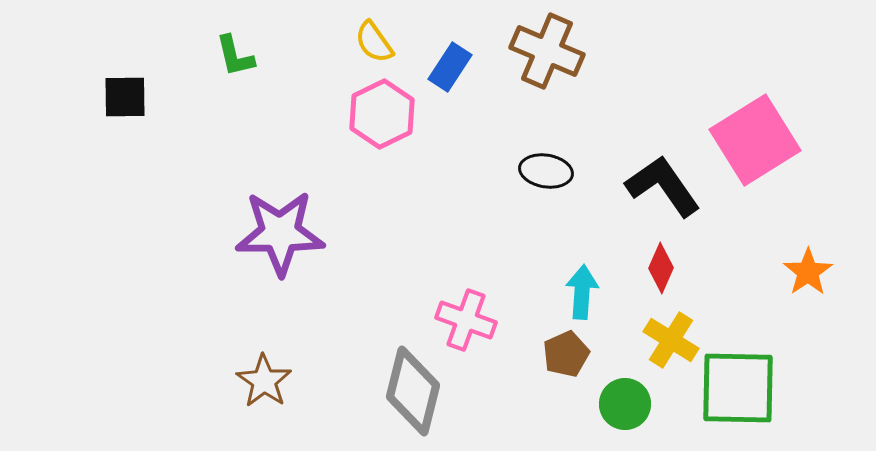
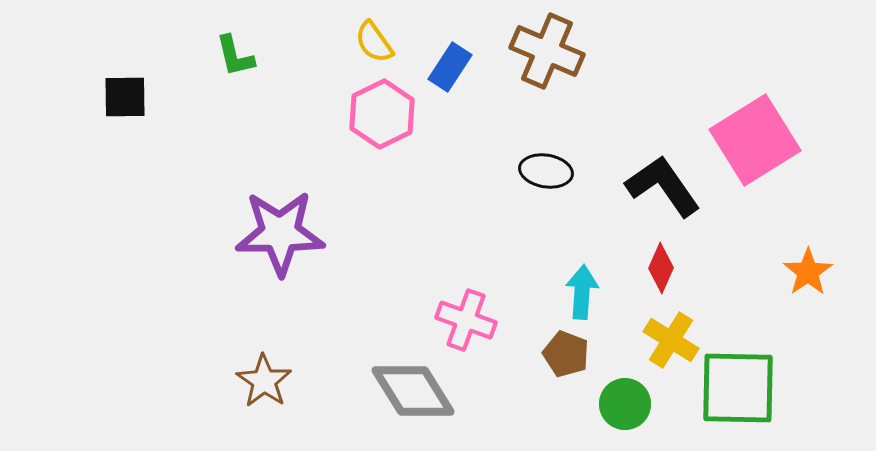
brown pentagon: rotated 27 degrees counterclockwise
gray diamond: rotated 46 degrees counterclockwise
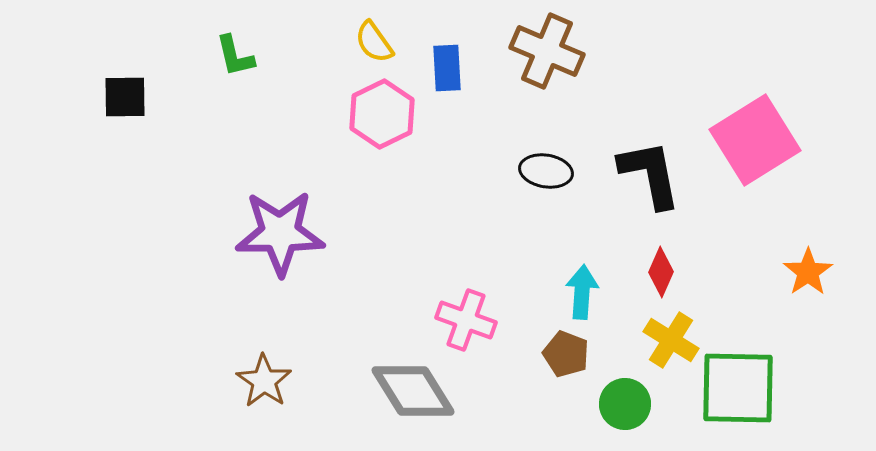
blue rectangle: moved 3 px left, 1 px down; rotated 36 degrees counterclockwise
black L-shape: moved 13 px left, 12 px up; rotated 24 degrees clockwise
red diamond: moved 4 px down
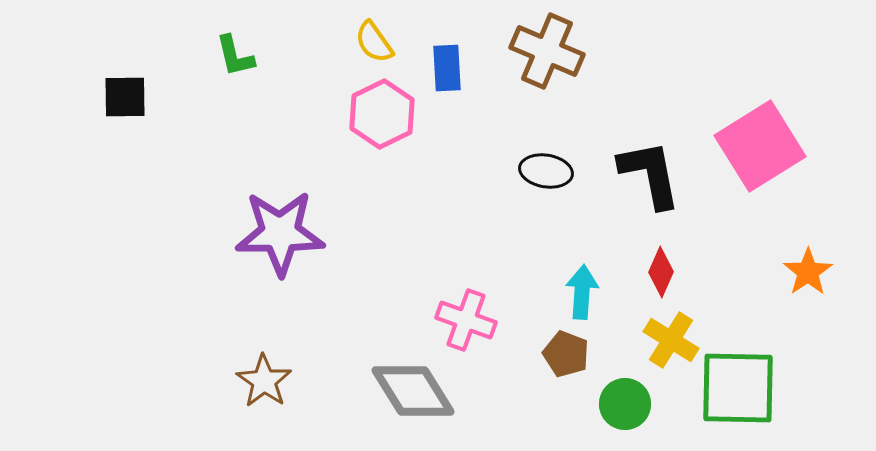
pink square: moved 5 px right, 6 px down
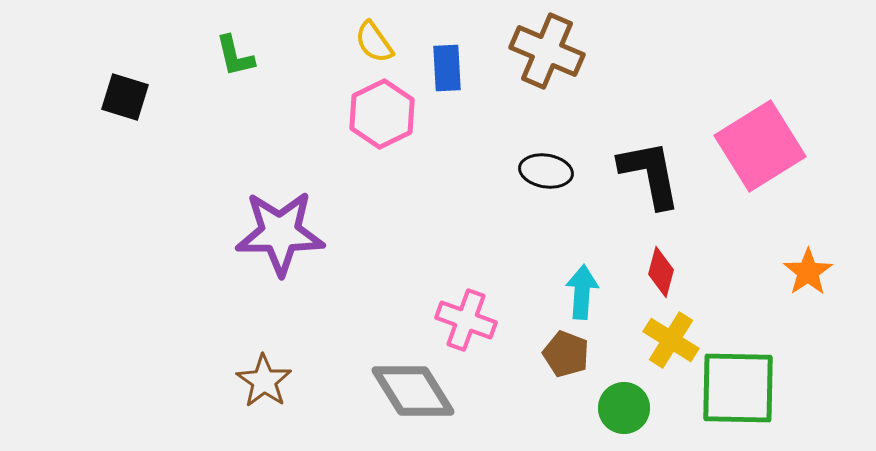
black square: rotated 18 degrees clockwise
red diamond: rotated 9 degrees counterclockwise
green circle: moved 1 px left, 4 px down
